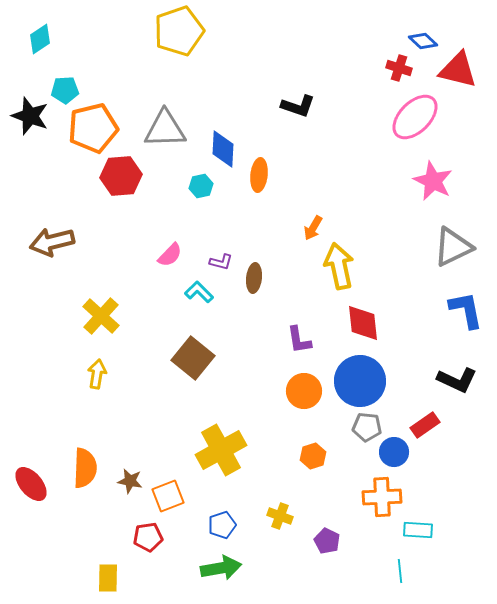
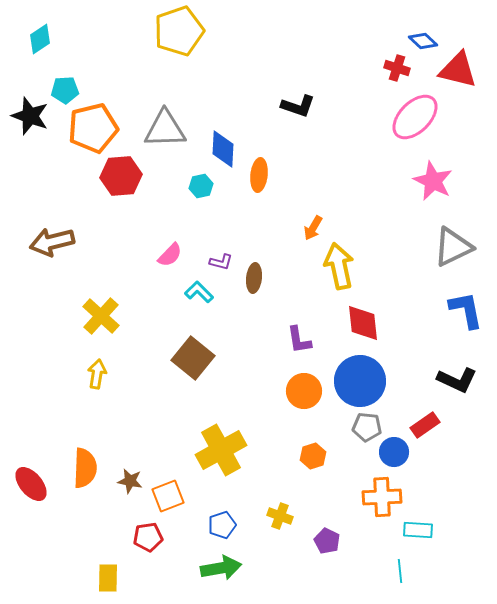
red cross at (399, 68): moved 2 px left
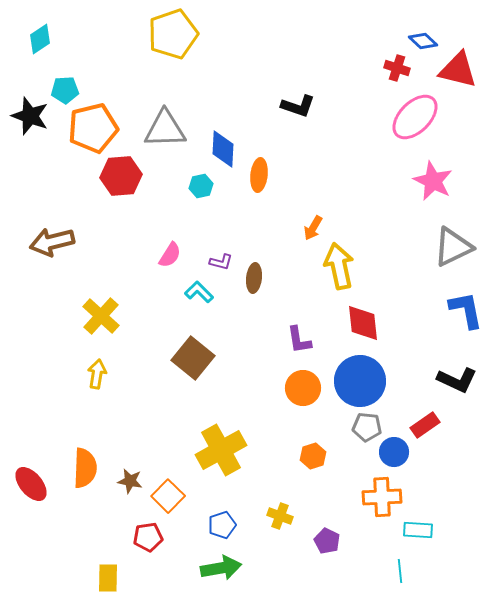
yellow pentagon at (179, 31): moved 6 px left, 3 px down
pink semicircle at (170, 255): rotated 12 degrees counterclockwise
orange circle at (304, 391): moved 1 px left, 3 px up
orange square at (168, 496): rotated 24 degrees counterclockwise
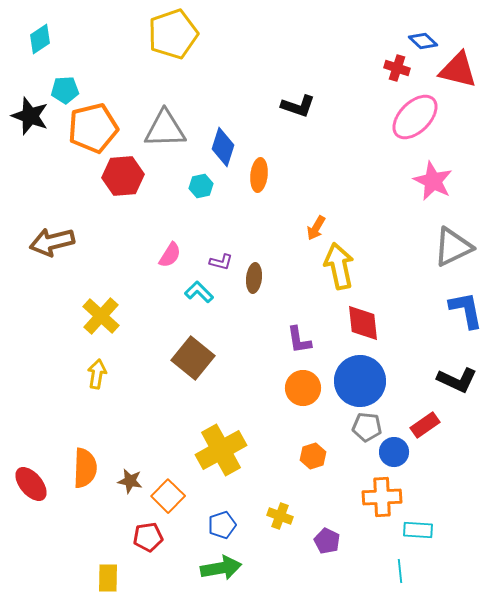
blue diamond at (223, 149): moved 2 px up; rotated 15 degrees clockwise
red hexagon at (121, 176): moved 2 px right
orange arrow at (313, 228): moved 3 px right
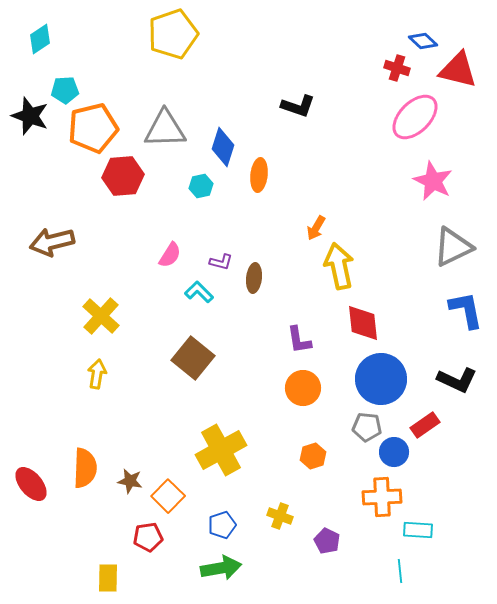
blue circle at (360, 381): moved 21 px right, 2 px up
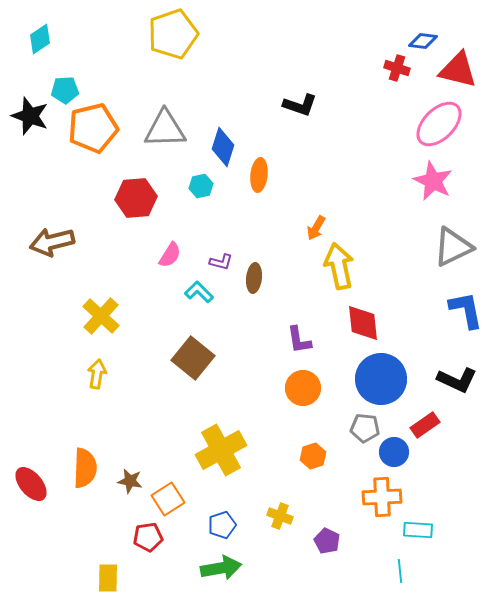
blue diamond at (423, 41): rotated 36 degrees counterclockwise
black L-shape at (298, 106): moved 2 px right, 1 px up
pink ellipse at (415, 117): moved 24 px right, 7 px down
red hexagon at (123, 176): moved 13 px right, 22 px down
gray pentagon at (367, 427): moved 2 px left, 1 px down
orange square at (168, 496): moved 3 px down; rotated 12 degrees clockwise
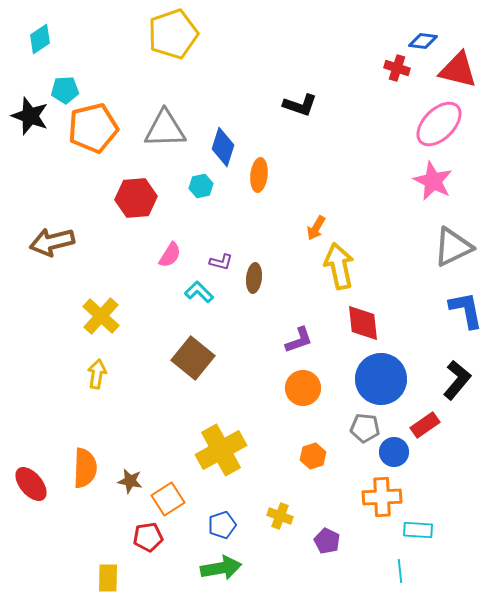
purple L-shape at (299, 340): rotated 100 degrees counterclockwise
black L-shape at (457, 380): rotated 75 degrees counterclockwise
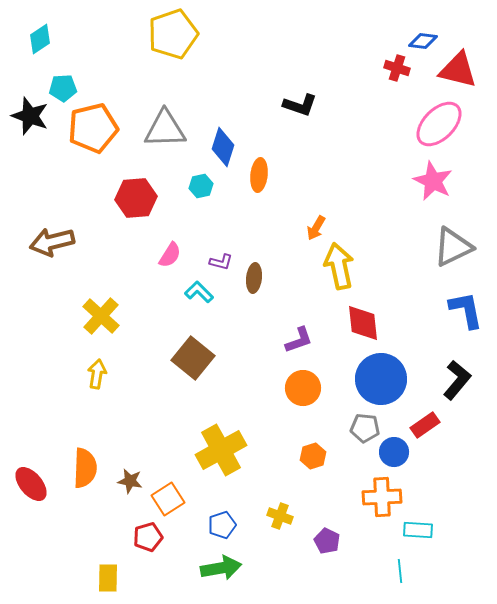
cyan pentagon at (65, 90): moved 2 px left, 2 px up
red pentagon at (148, 537): rotated 8 degrees counterclockwise
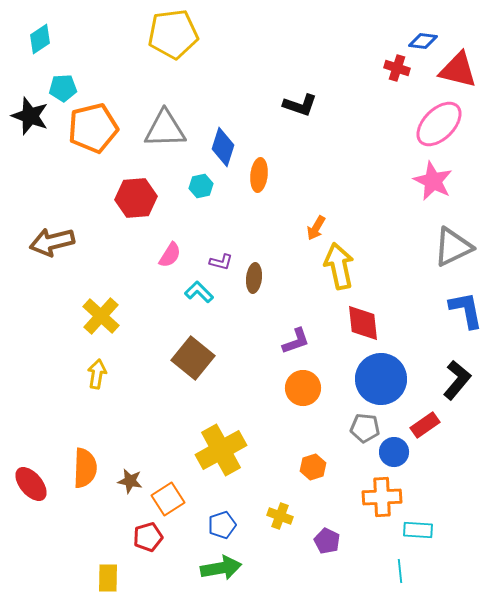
yellow pentagon at (173, 34): rotated 12 degrees clockwise
purple L-shape at (299, 340): moved 3 px left, 1 px down
orange hexagon at (313, 456): moved 11 px down
